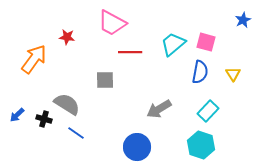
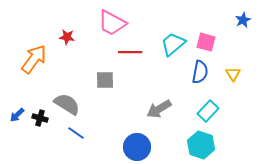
black cross: moved 4 px left, 1 px up
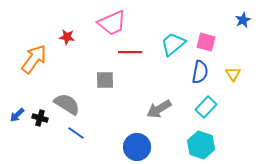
pink trapezoid: rotated 52 degrees counterclockwise
cyan rectangle: moved 2 px left, 4 px up
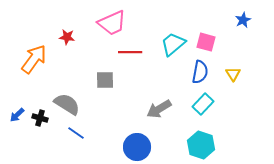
cyan rectangle: moved 3 px left, 3 px up
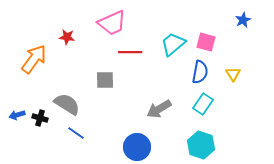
cyan rectangle: rotated 10 degrees counterclockwise
blue arrow: rotated 28 degrees clockwise
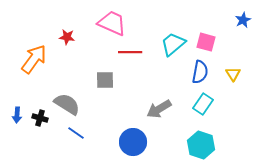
pink trapezoid: rotated 132 degrees counterclockwise
blue arrow: rotated 70 degrees counterclockwise
blue circle: moved 4 px left, 5 px up
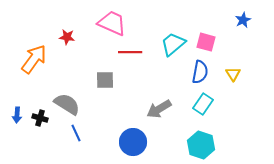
blue line: rotated 30 degrees clockwise
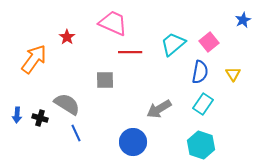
pink trapezoid: moved 1 px right
red star: rotated 28 degrees clockwise
pink square: moved 3 px right; rotated 36 degrees clockwise
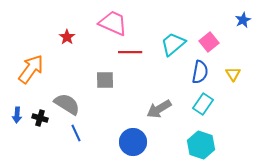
orange arrow: moved 3 px left, 10 px down
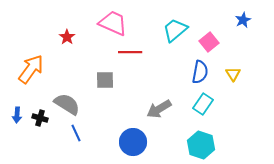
cyan trapezoid: moved 2 px right, 14 px up
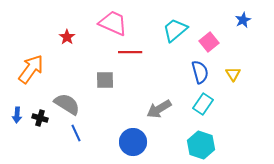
blue semicircle: rotated 25 degrees counterclockwise
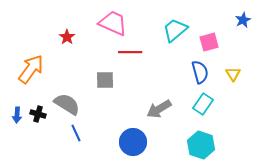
pink square: rotated 24 degrees clockwise
black cross: moved 2 px left, 4 px up
